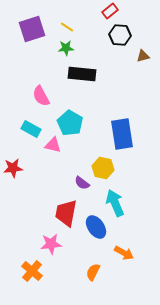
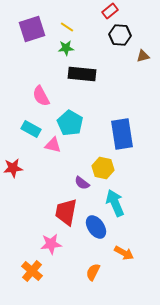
red trapezoid: moved 1 px up
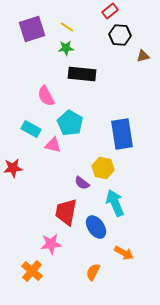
pink semicircle: moved 5 px right
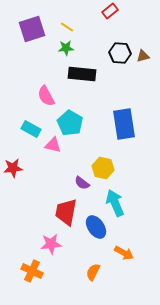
black hexagon: moved 18 px down
blue rectangle: moved 2 px right, 10 px up
orange cross: rotated 15 degrees counterclockwise
